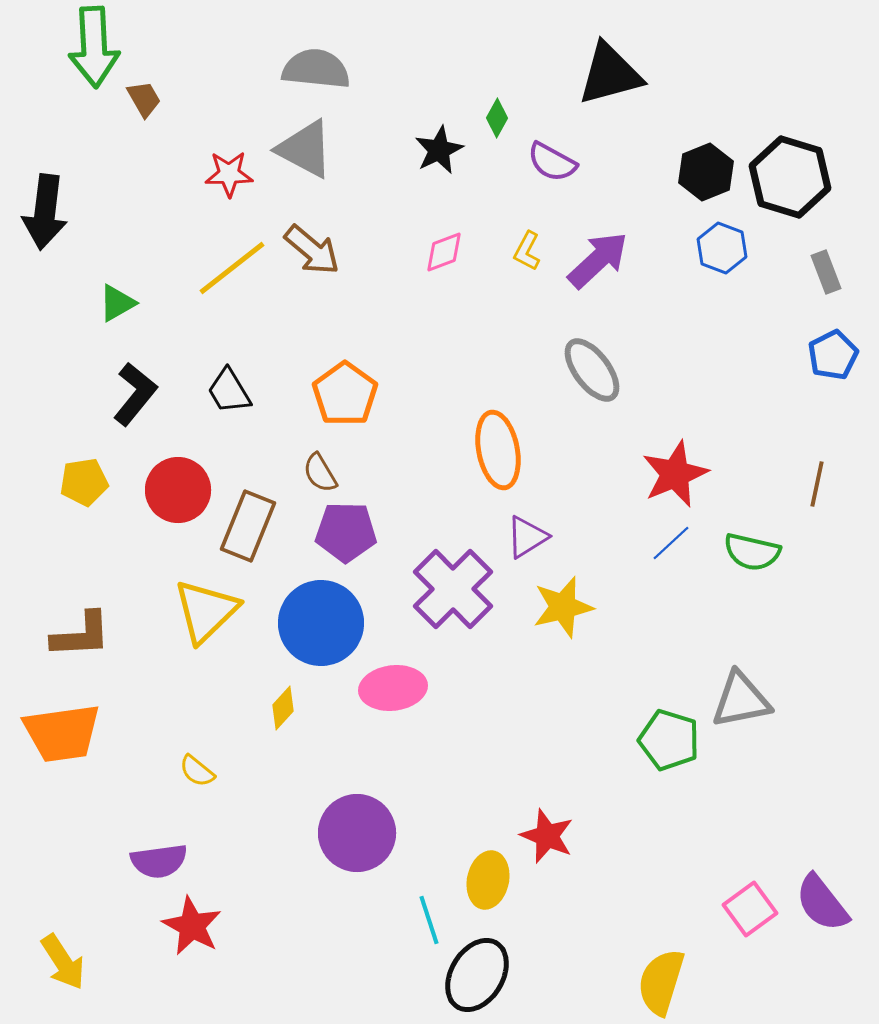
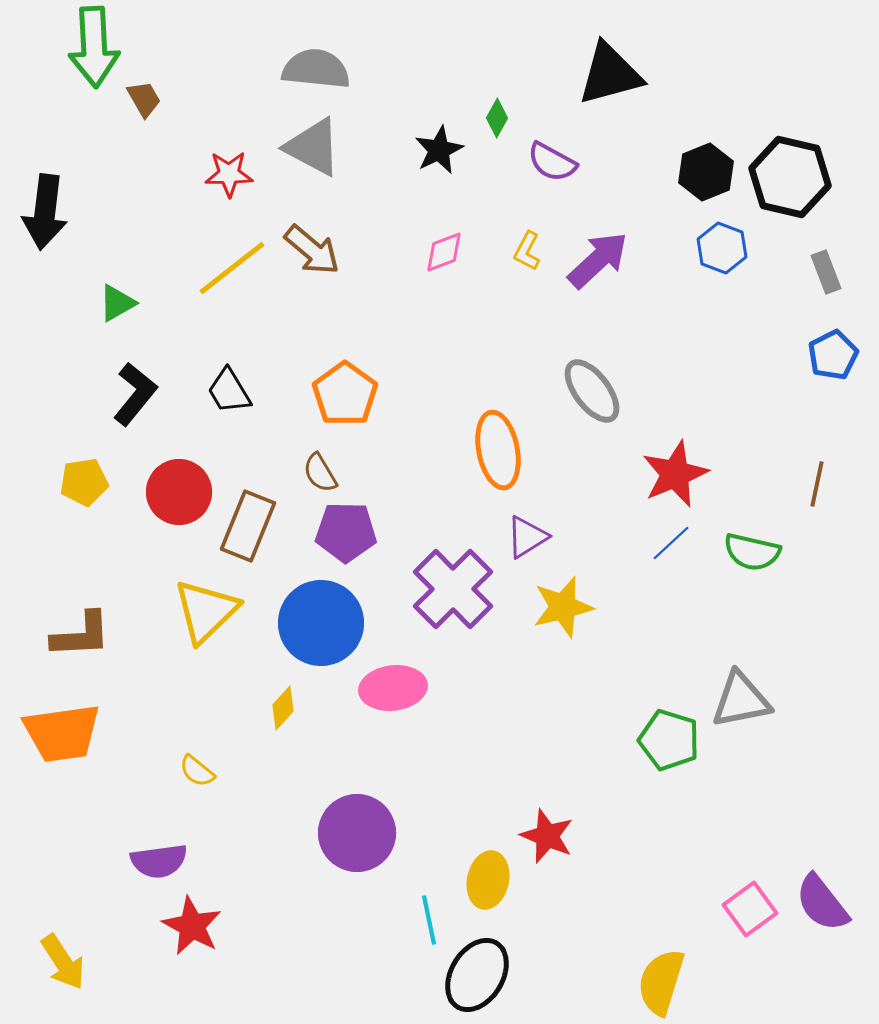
gray triangle at (305, 149): moved 8 px right, 2 px up
black hexagon at (790, 177): rotated 4 degrees counterclockwise
gray ellipse at (592, 370): moved 21 px down
red circle at (178, 490): moved 1 px right, 2 px down
cyan line at (429, 920): rotated 6 degrees clockwise
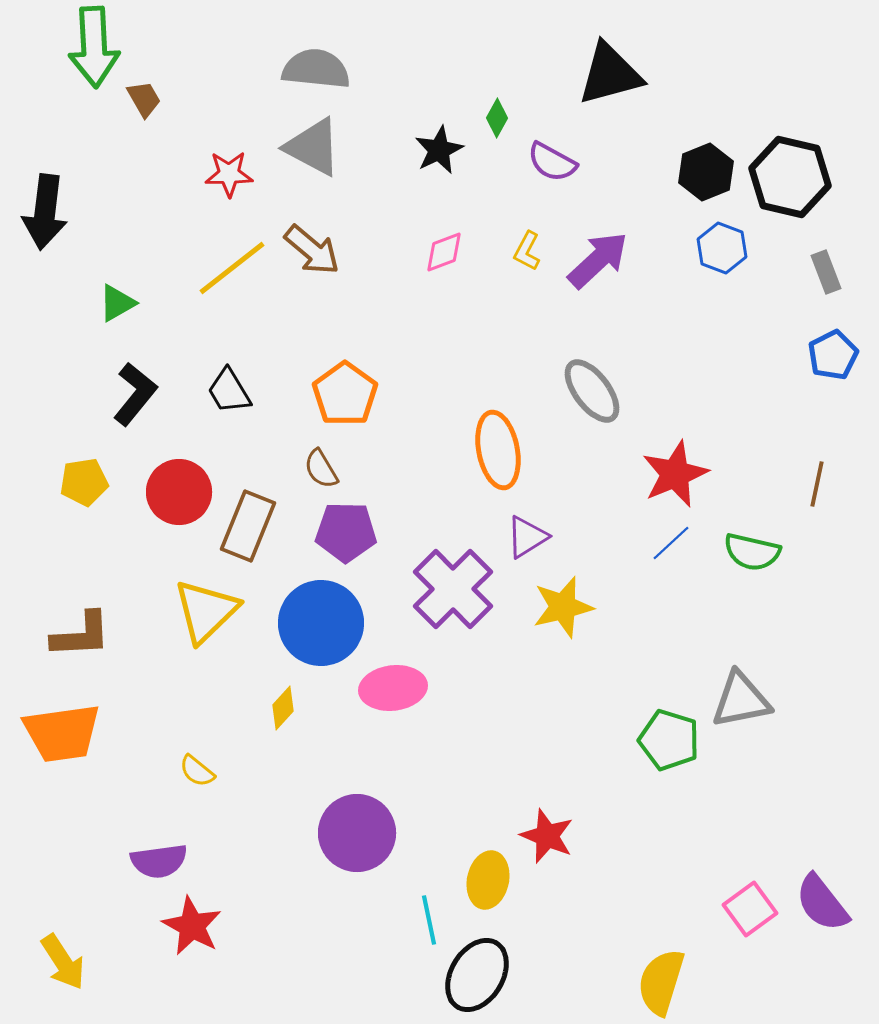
brown semicircle at (320, 473): moved 1 px right, 4 px up
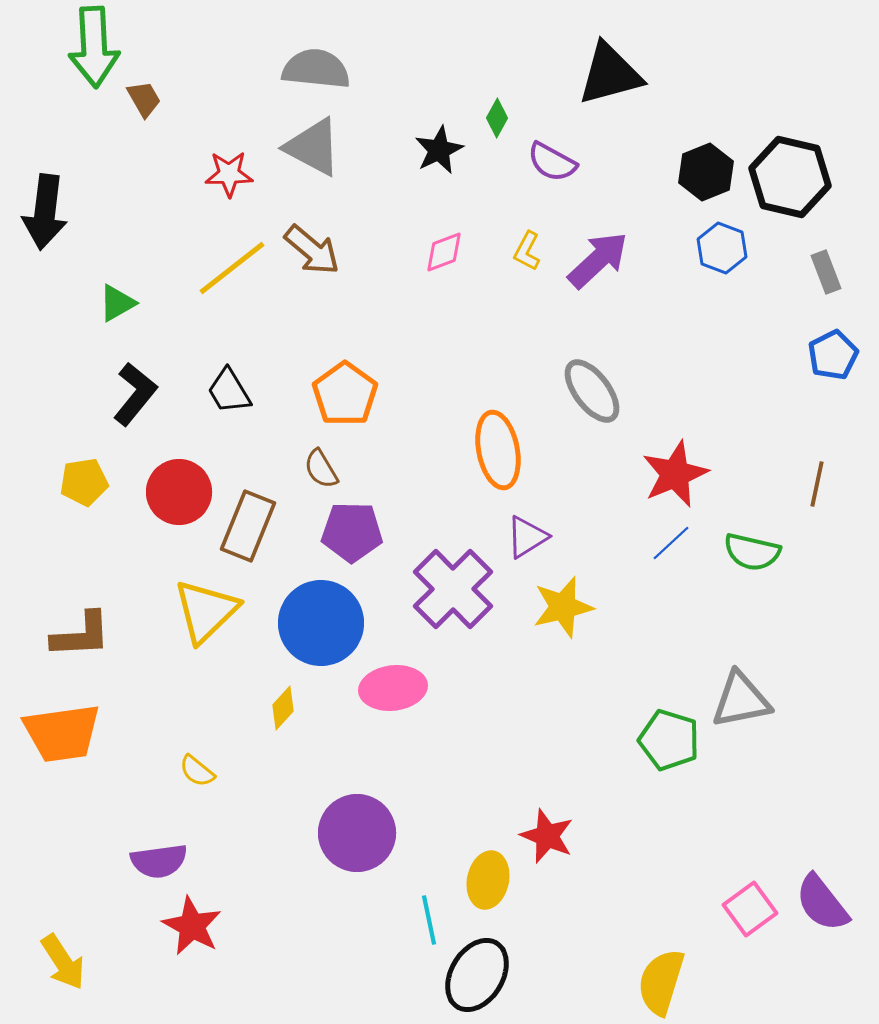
purple pentagon at (346, 532): moved 6 px right
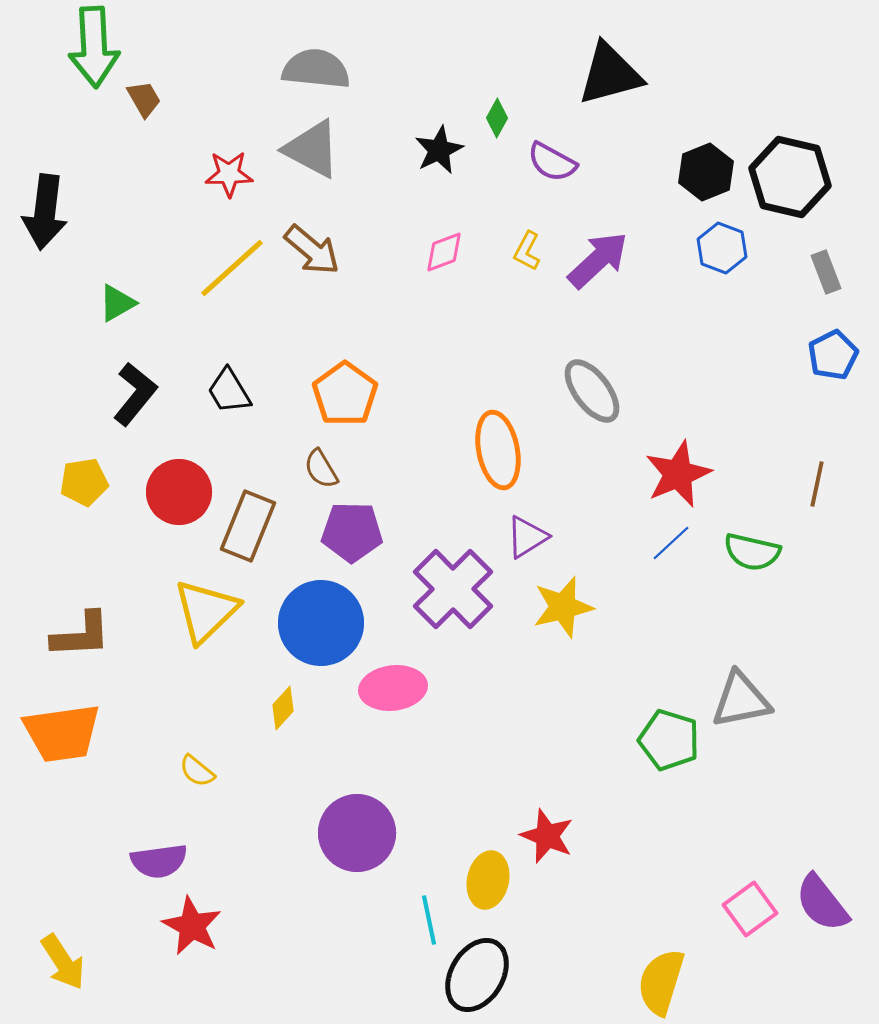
gray triangle at (313, 147): moved 1 px left, 2 px down
yellow line at (232, 268): rotated 4 degrees counterclockwise
red star at (675, 474): moved 3 px right
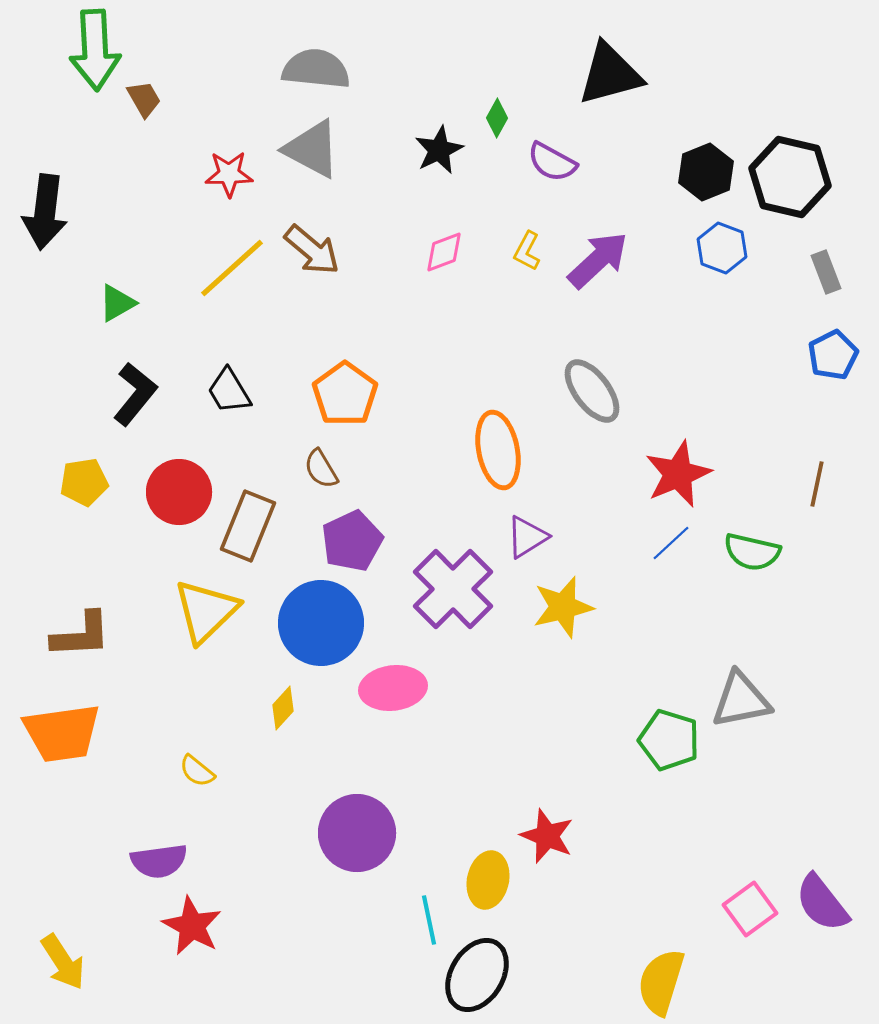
green arrow at (94, 47): moved 1 px right, 3 px down
purple pentagon at (352, 532): moved 9 px down; rotated 26 degrees counterclockwise
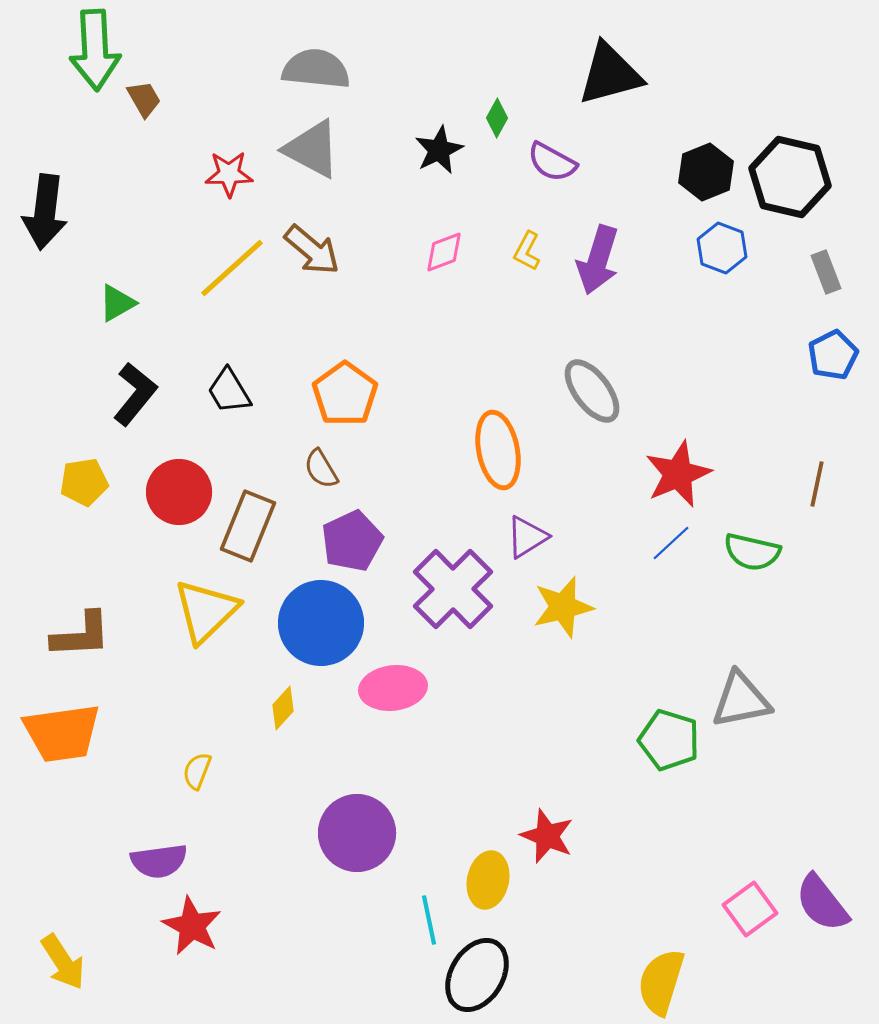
purple arrow at (598, 260): rotated 150 degrees clockwise
yellow semicircle at (197, 771): rotated 72 degrees clockwise
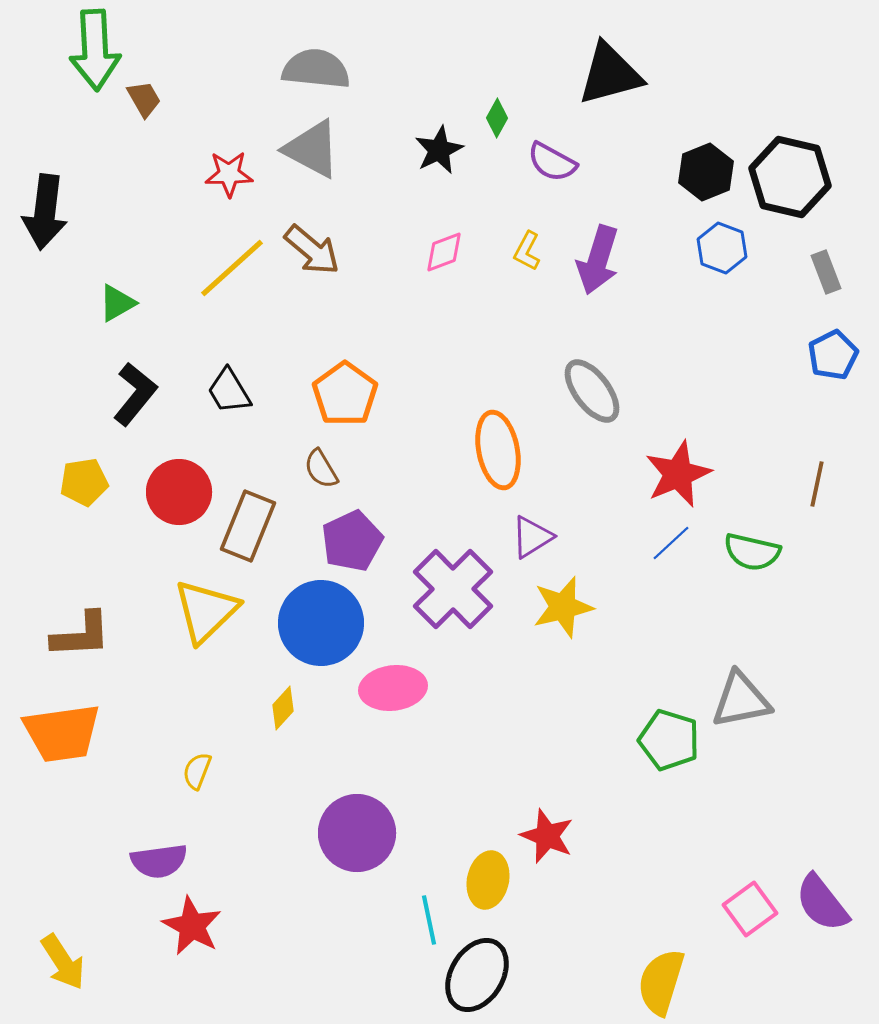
purple triangle at (527, 537): moved 5 px right
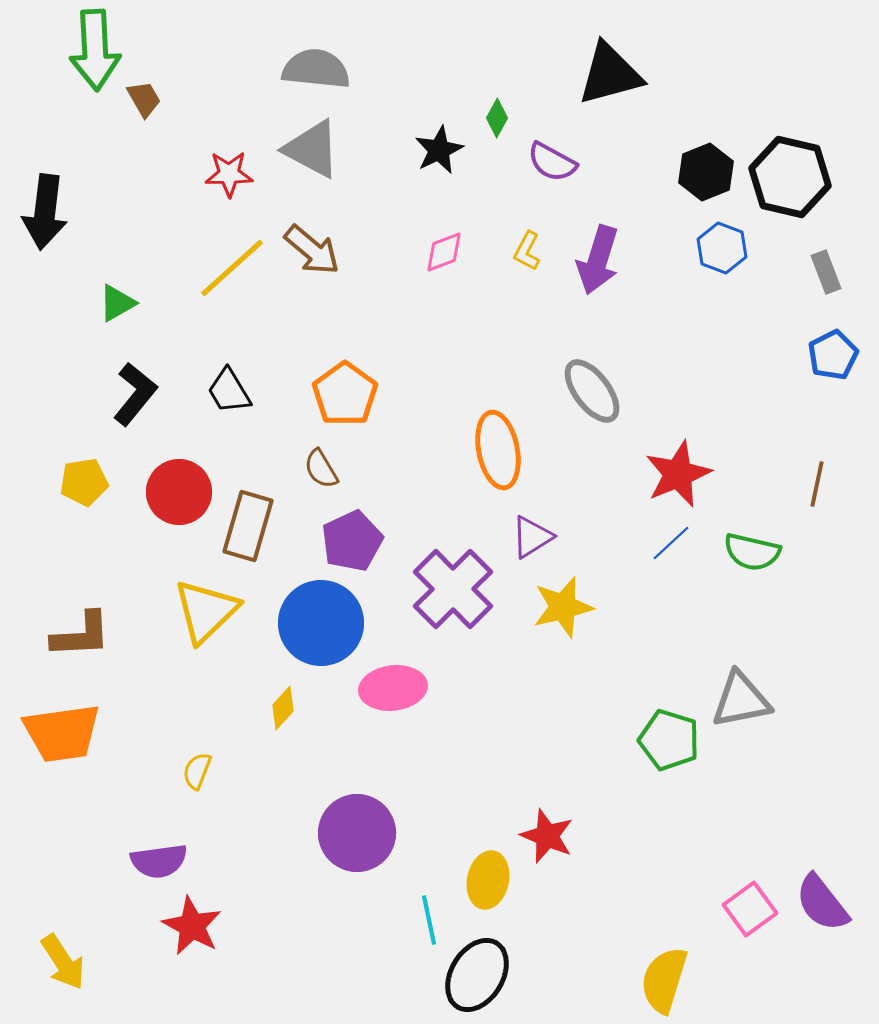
brown rectangle at (248, 526): rotated 6 degrees counterclockwise
yellow semicircle at (661, 982): moved 3 px right, 2 px up
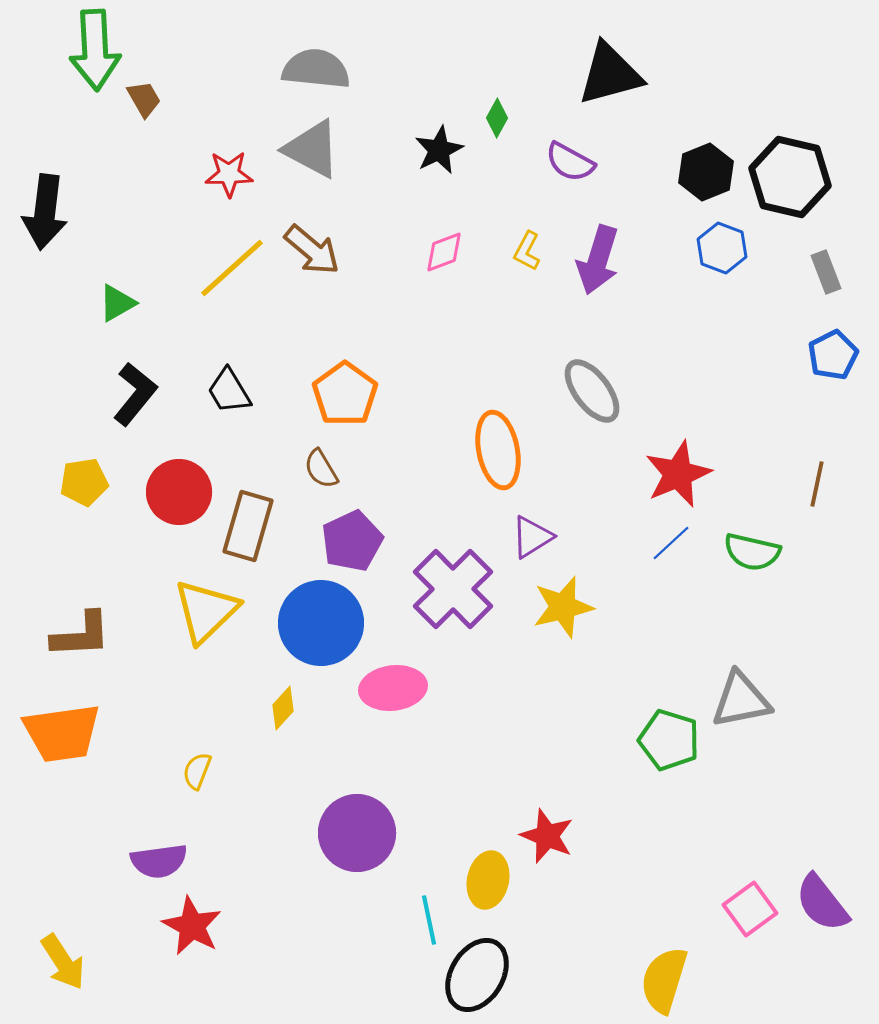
purple semicircle at (552, 162): moved 18 px right
